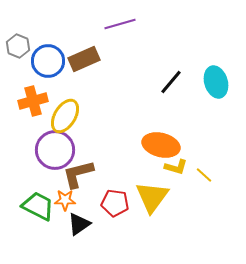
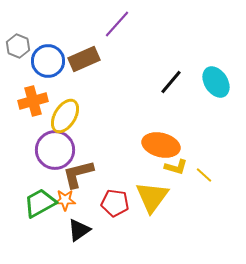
purple line: moved 3 px left; rotated 32 degrees counterclockwise
cyan ellipse: rotated 16 degrees counterclockwise
green trapezoid: moved 2 px right, 3 px up; rotated 56 degrees counterclockwise
black triangle: moved 6 px down
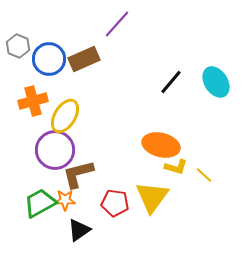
blue circle: moved 1 px right, 2 px up
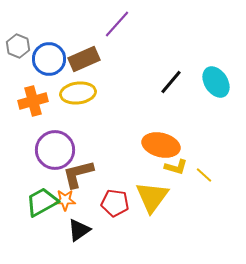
yellow ellipse: moved 13 px right, 23 px up; rotated 52 degrees clockwise
green trapezoid: moved 2 px right, 1 px up
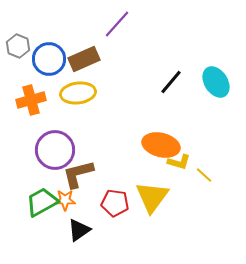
orange cross: moved 2 px left, 1 px up
yellow L-shape: moved 3 px right, 5 px up
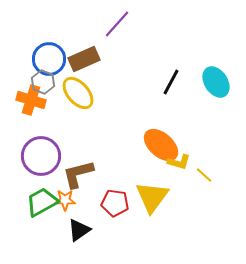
gray hexagon: moved 25 px right, 36 px down
black line: rotated 12 degrees counterclockwise
yellow ellipse: rotated 56 degrees clockwise
orange cross: rotated 32 degrees clockwise
orange ellipse: rotated 27 degrees clockwise
purple circle: moved 14 px left, 6 px down
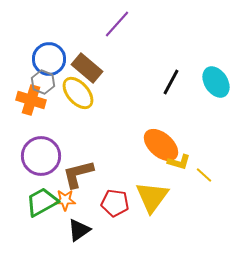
brown rectangle: moved 3 px right, 9 px down; rotated 64 degrees clockwise
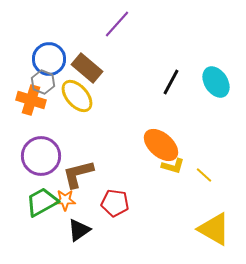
yellow ellipse: moved 1 px left, 3 px down
yellow L-shape: moved 6 px left, 4 px down
yellow triangle: moved 62 px right, 32 px down; rotated 36 degrees counterclockwise
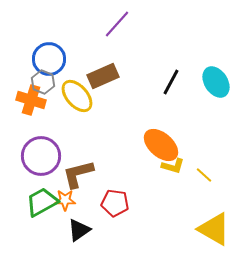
brown rectangle: moved 16 px right, 8 px down; rotated 64 degrees counterclockwise
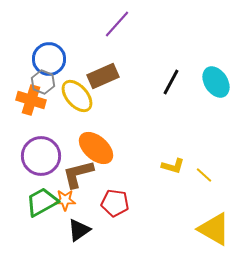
orange ellipse: moved 65 px left, 3 px down
